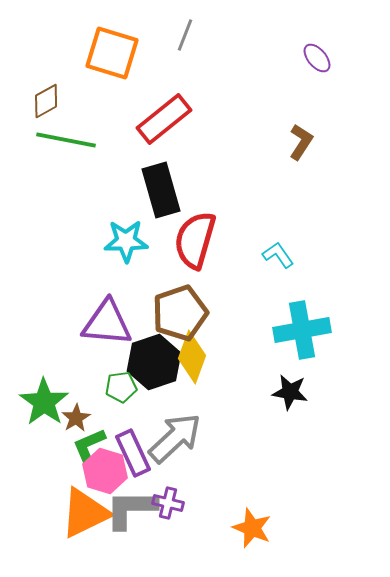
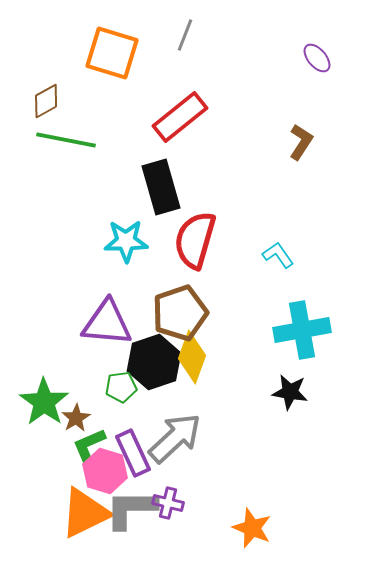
red rectangle: moved 16 px right, 2 px up
black rectangle: moved 3 px up
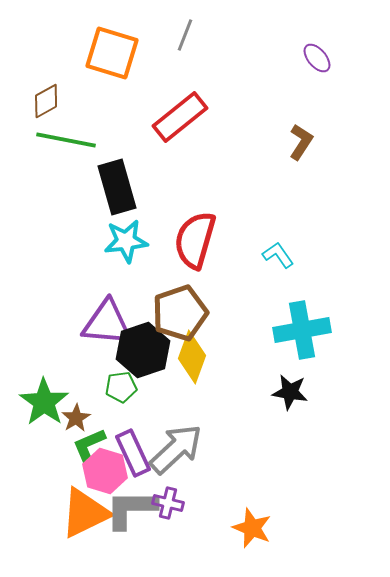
black rectangle: moved 44 px left
cyan star: rotated 6 degrees counterclockwise
black hexagon: moved 11 px left, 12 px up
gray arrow: moved 1 px right, 11 px down
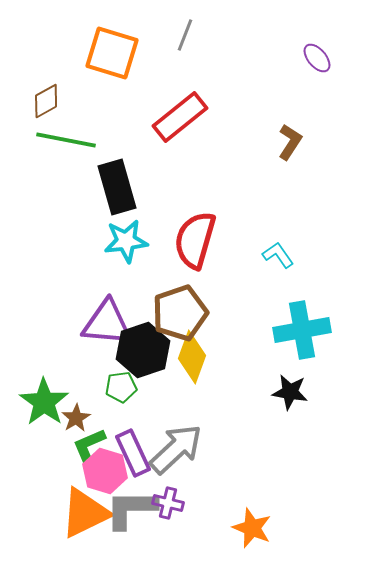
brown L-shape: moved 11 px left
